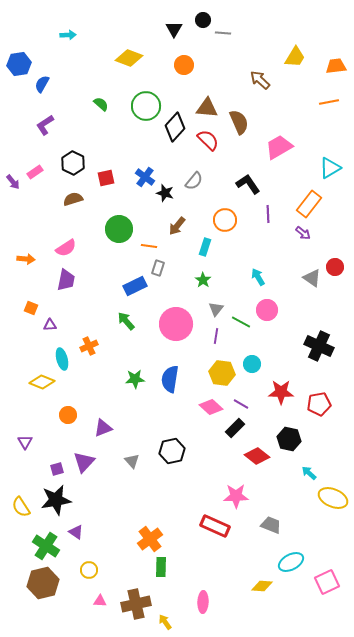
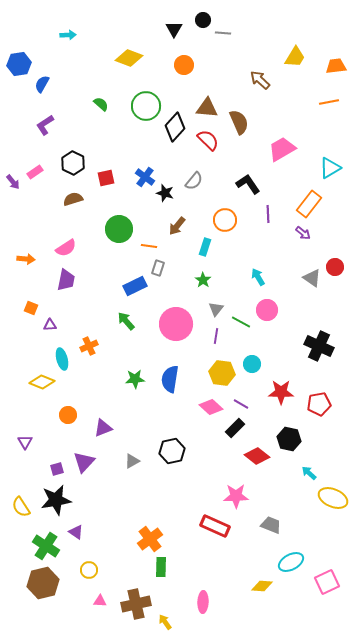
pink trapezoid at (279, 147): moved 3 px right, 2 px down
gray triangle at (132, 461): rotated 42 degrees clockwise
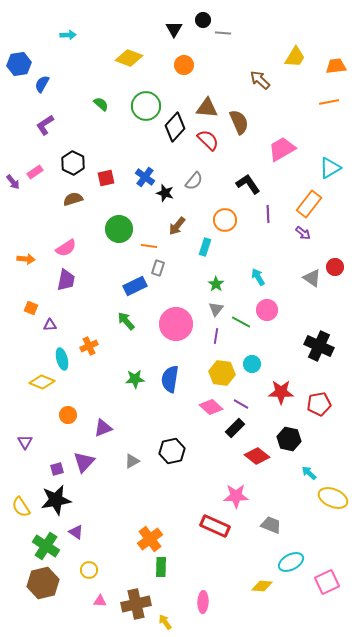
green star at (203, 280): moved 13 px right, 4 px down
